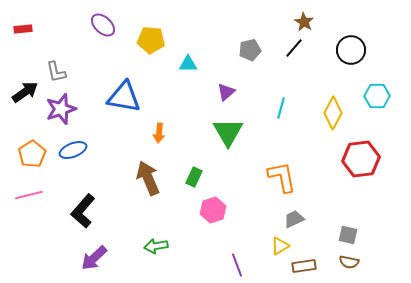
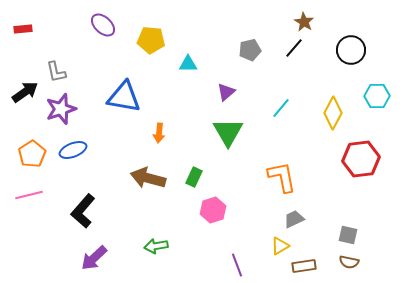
cyan line: rotated 25 degrees clockwise
brown arrow: rotated 52 degrees counterclockwise
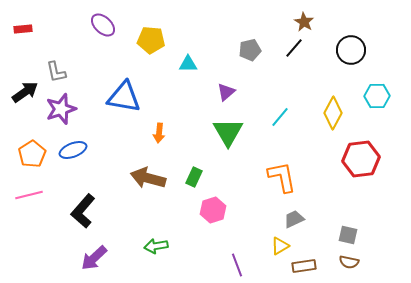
cyan line: moved 1 px left, 9 px down
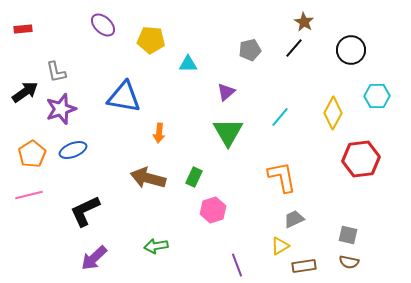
black L-shape: moved 2 px right; rotated 24 degrees clockwise
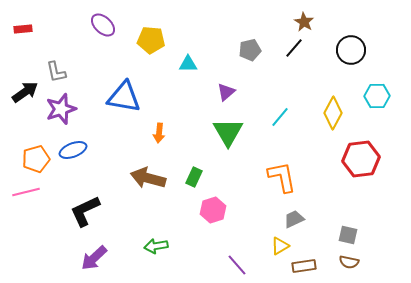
orange pentagon: moved 4 px right, 5 px down; rotated 16 degrees clockwise
pink line: moved 3 px left, 3 px up
purple line: rotated 20 degrees counterclockwise
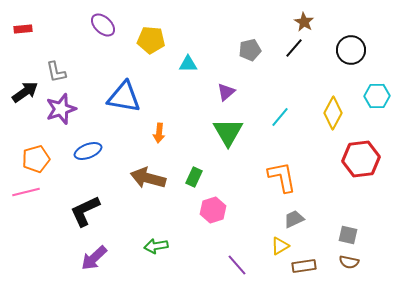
blue ellipse: moved 15 px right, 1 px down
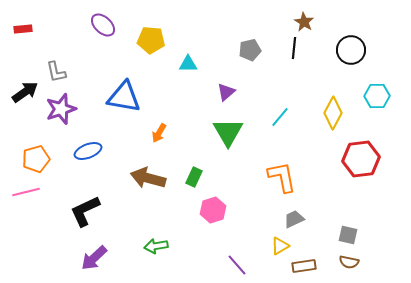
black line: rotated 35 degrees counterclockwise
orange arrow: rotated 24 degrees clockwise
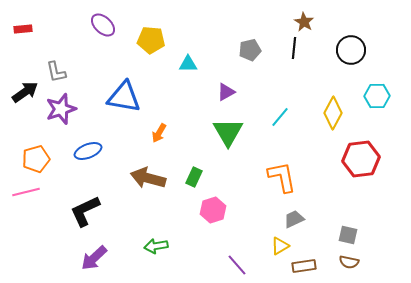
purple triangle: rotated 12 degrees clockwise
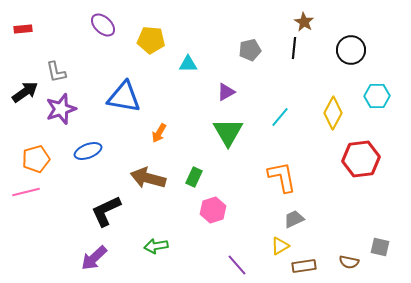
black L-shape: moved 21 px right
gray square: moved 32 px right, 12 px down
